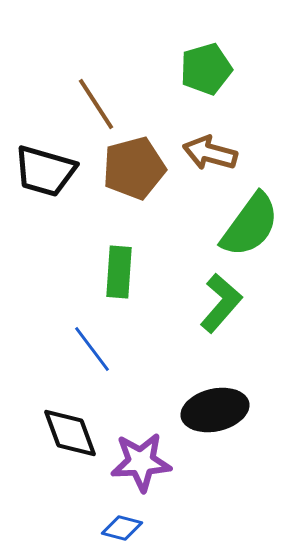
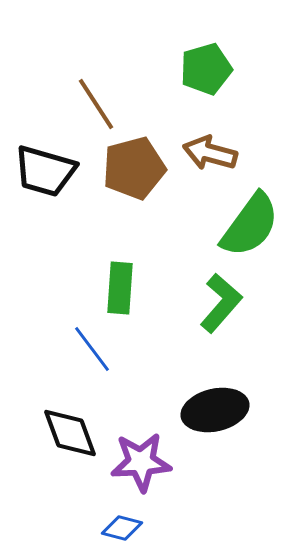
green rectangle: moved 1 px right, 16 px down
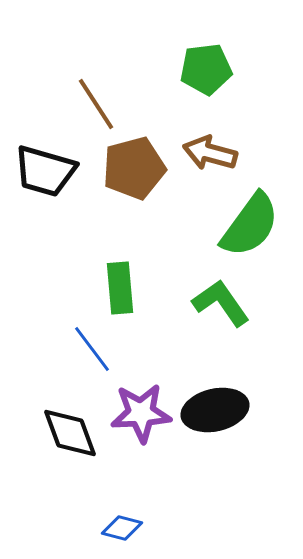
green pentagon: rotated 9 degrees clockwise
green rectangle: rotated 9 degrees counterclockwise
green L-shape: rotated 76 degrees counterclockwise
purple star: moved 49 px up
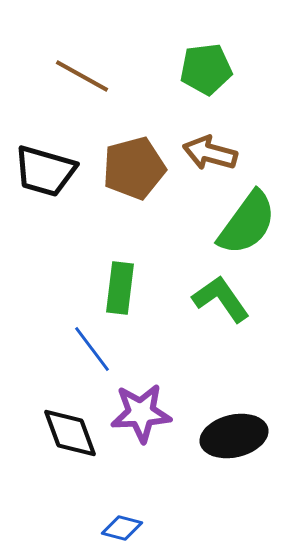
brown line: moved 14 px left, 28 px up; rotated 28 degrees counterclockwise
green semicircle: moved 3 px left, 2 px up
green rectangle: rotated 12 degrees clockwise
green L-shape: moved 4 px up
black ellipse: moved 19 px right, 26 px down
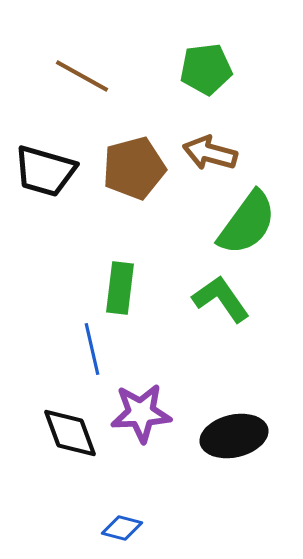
blue line: rotated 24 degrees clockwise
